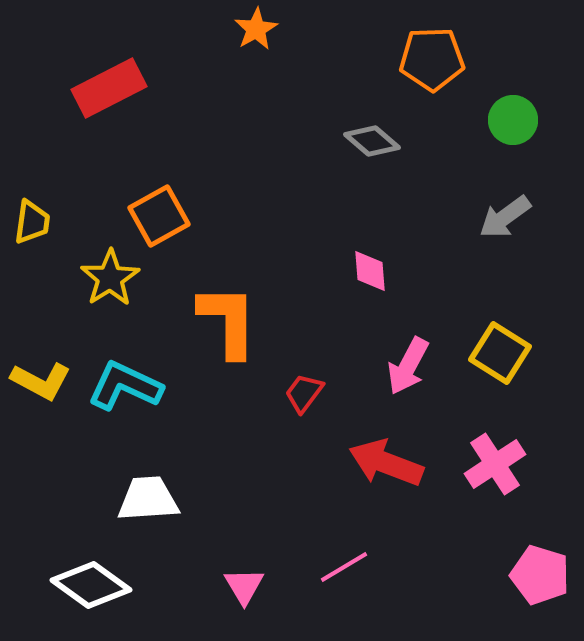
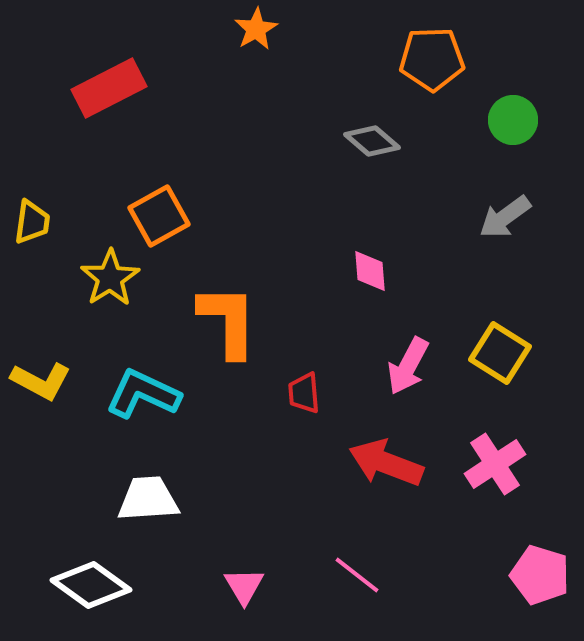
cyan L-shape: moved 18 px right, 8 px down
red trapezoid: rotated 42 degrees counterclockwise
pink line: moved 13 px right, 8 px down; rotated 69 degrees clockwise
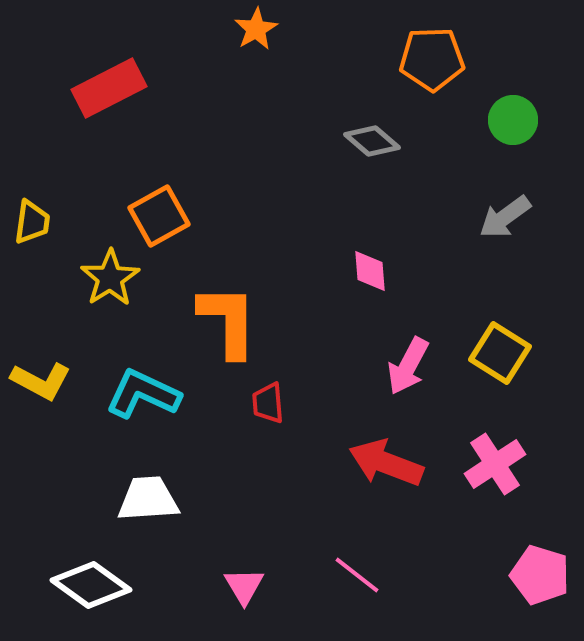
red trapezoid: moved 36 px left, 10 px down
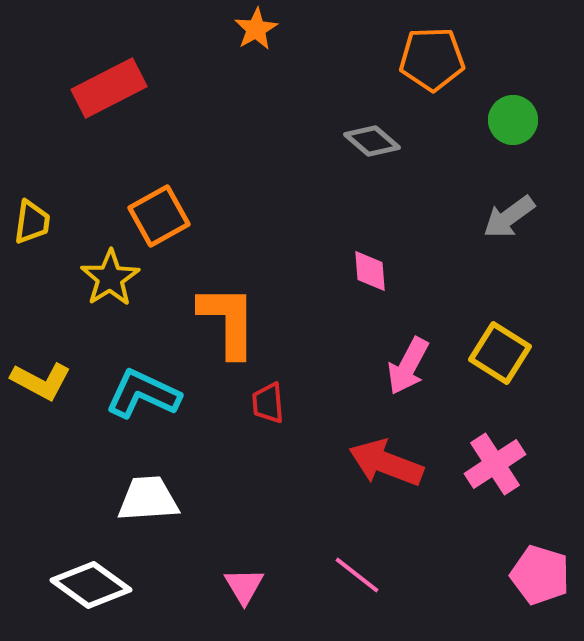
gray arrow: moved 4 px right
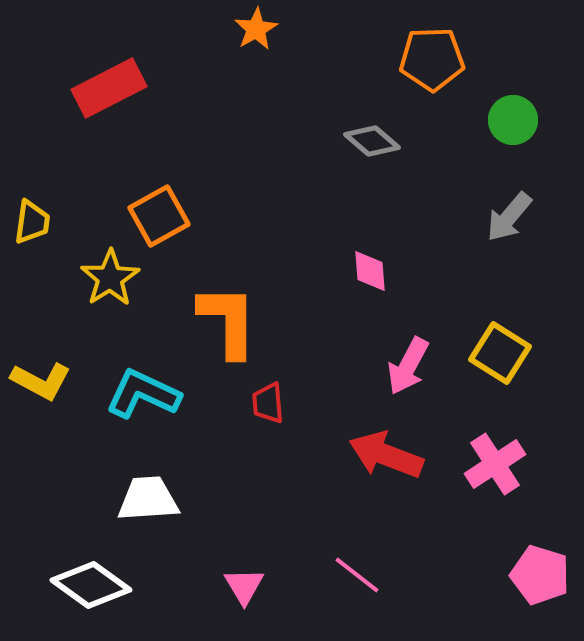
gray arrow: rotated 14 degrees counterclockwise
red arrow: moved 8 px up
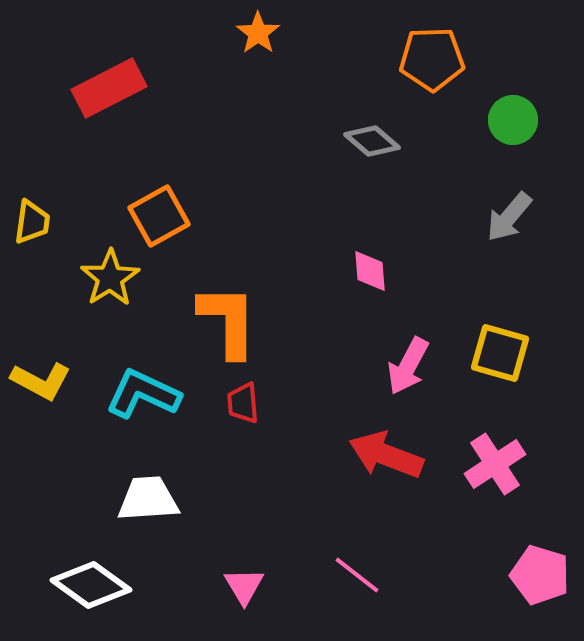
orange star: moved 2 px right, 4 px down; rotated 6 degrees counterclockwise
yellow square: rotated 16 degrees counterclockwise
red trapezoid: moved 25 px left
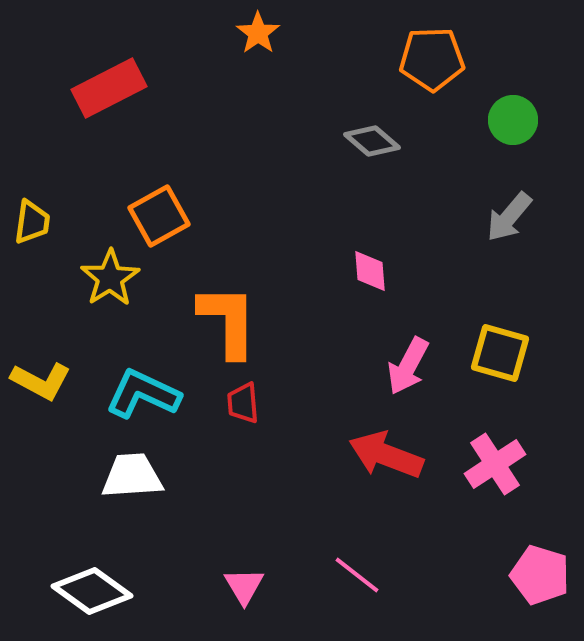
white trapezoid: moved 16 px left, 23 px up
white diamond: moved 1 px right, 6 px down
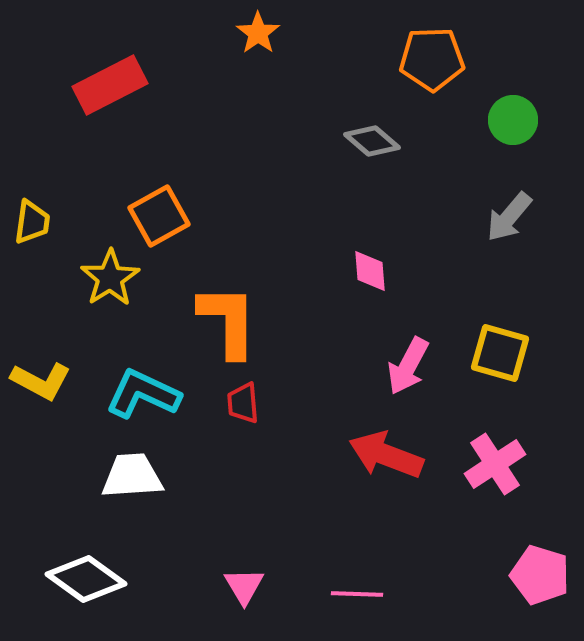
red rectangle: moved 1 px right, 3 px up
pink line: moved 19 px down; rotated 36 degrees counterclockwise
white diamond: moved 6 px left, 12 px up
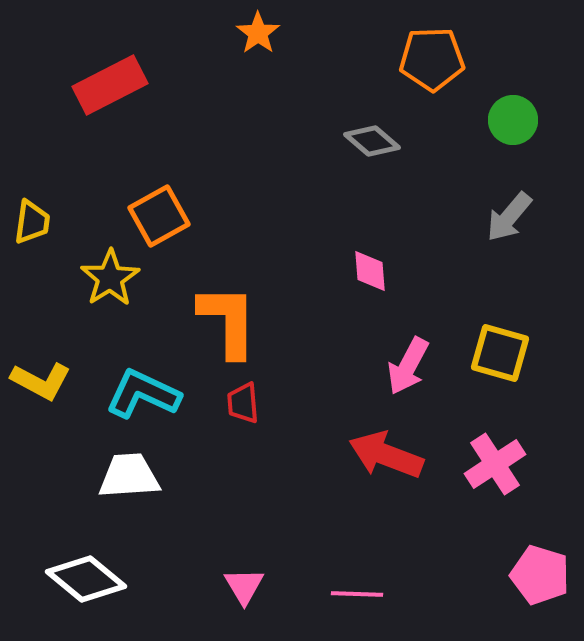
white trapezoid: moved 3 px left
white diamond: rotated 4 degrees clockwise
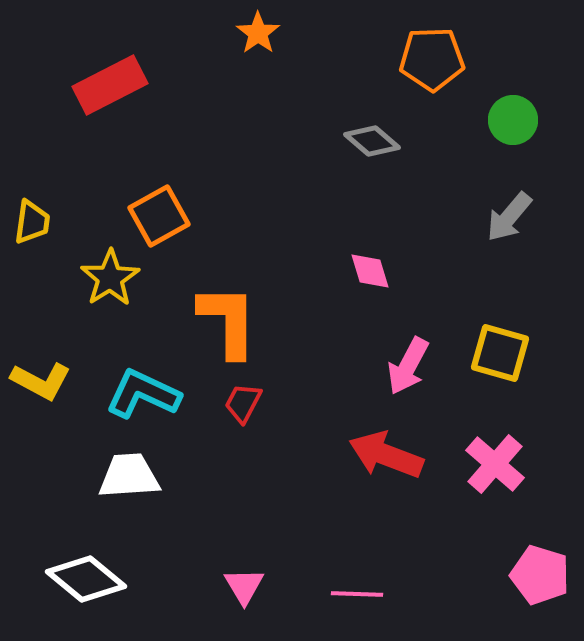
pink diamond: rotated 12 degrees counterclockwise
red trapezoid: rotated 33 degrees clockwise
pink cross: rotated 16 degrees counterclockwise
